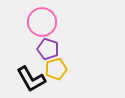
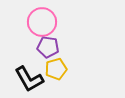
purple pentagon: moved 2 px up; rotated 10 degrees counterclockwise
black L-shape: moved 2 px left
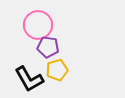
pink circle: moved 4 px left, 3 px down
yellow pentagon: moved 1 px right, 1 px down
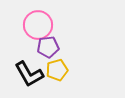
purple pentagon: rotated 15 degrees counterclockwise
black L-shape: moved 5 px up
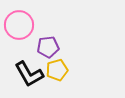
pink circle: moved 19 px left
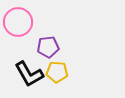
pink circle: moved 1 px left, 3 px up
yellow pentagon: moved 2 px down; rotated 20 degrees clockwise
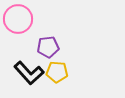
pink circle: moved 3 px up
black L-shape: moved 1 px up; rotated 12 degrees counterclockwise
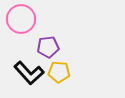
pink circle: moved 3 px right
yellow pentagon: moved 2 px right
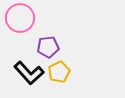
pink circle: moved 1 px left, 1 px up
yellow pentagon: rotated 30 degrees counterclockwise
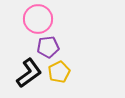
pink circle: moved 18 px right, 1 px down
black L-shape: rotated 84 degrees counterclockwise
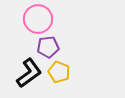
yellow pentagon: rotated 25 degrees counterclockwise
